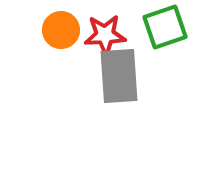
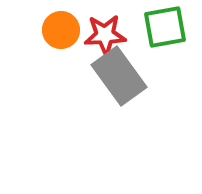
green square: rotated 9 degrees clockwise
gray rectangle: rotated 32 degrees counterclockwise
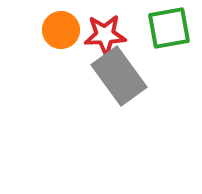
green square: moved 4 px right, 1 px down
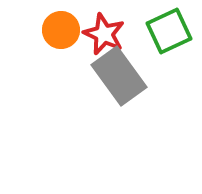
green square: moved 3 px down; rotated 15 degrees counterclockwise
red star: moved 1 px left, 1 px up; rotated 27 degrees clockwise
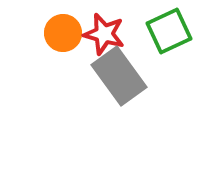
orange circle: moved 2 px right, 3 px down
red star: rotated 9 degrees counterclockwise
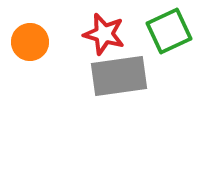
orange circle: moved 33 px left, 9 px down
gray rectangle: rotated 62 degrees counterclockwise
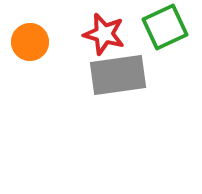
green square: moved 4 px left, 4 px up
gray rectangle: moved 1 px left, 1 px up
